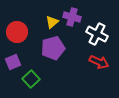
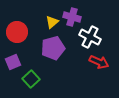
white cross: moved 7 px left, 3 px down
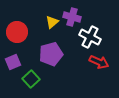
purple pentagon: moved 2 px left, 6 px down
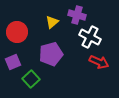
purple cross: moved 5 px right, 2 px up
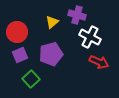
purple square: moved 7 px right, 7 px up
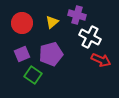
red circle: moved 5 px right, 9 px up
purple square: moved 2 px right, 1 px up
red arrow: moved 2 px right, 2 px up
green square: moved 2 px right, 4 px up; rotated 12 degrees counterclockwise
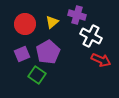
red circle: moved 3 px right, 1 px down
white cross: moved 1 px right, 1 px up
purple pentagon: moved 3 px left, 2 px up; rotated 15 degrees counterclockwise
green square: moved 4 px right
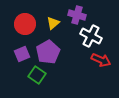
yellow triangle: moved 1 px right, 1 px down
